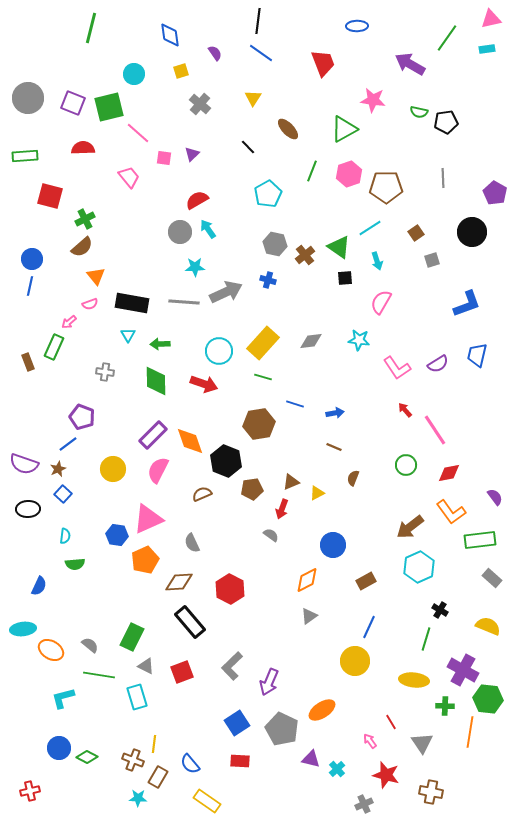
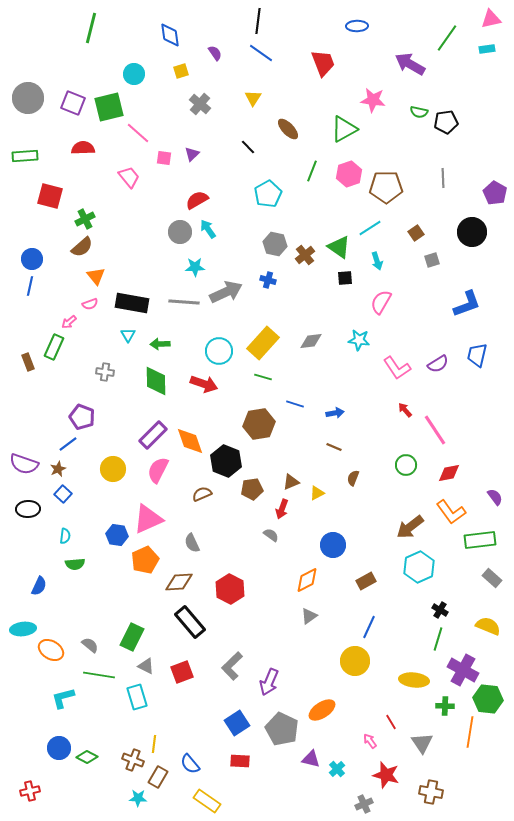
green line at (426, 639): moved 12 px right
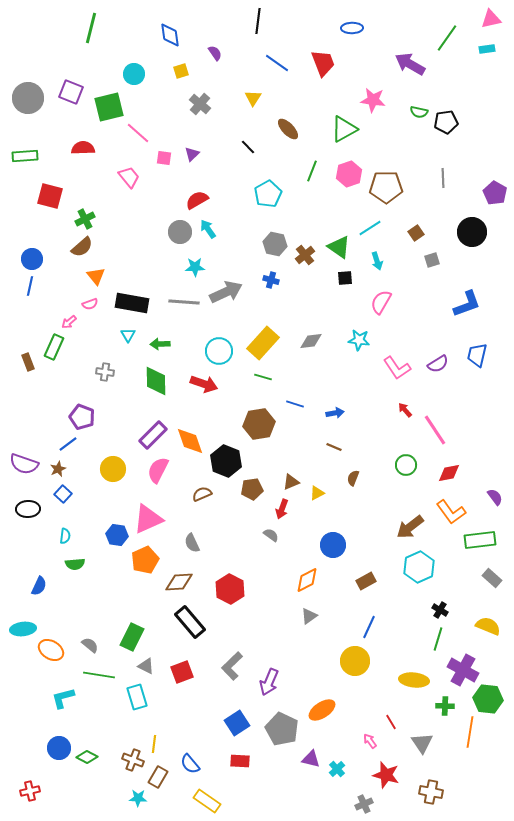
blue ellipse at (357, 26): moved 5 px left, 2 px down
blue line at (261, 53): moved 16 px right, 10 px down
purple square at (73, 103): moved 2 px left, 11 px up
blue cross at (268, 280): moved 3 px right
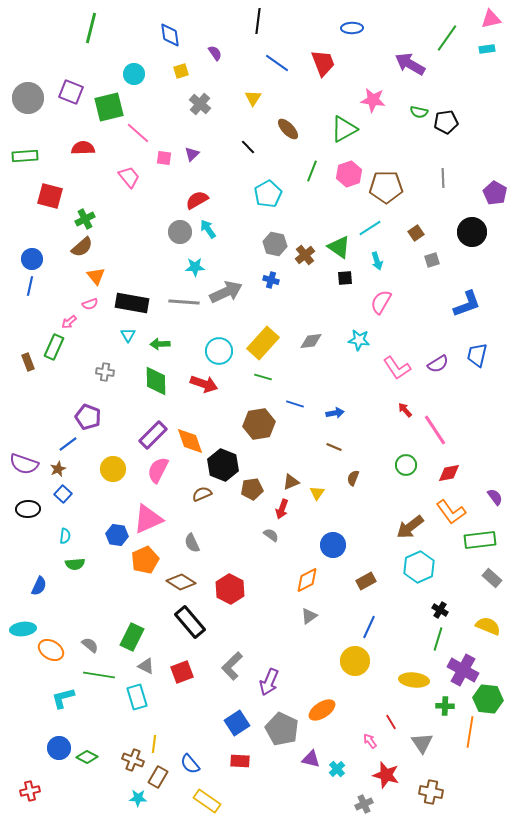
purple pentagon at (82, 417): moved 6 px right
black hexagon at (226, 461): moved 3 px left, 4 px down
yellow triangle at (317, 493): rotated 28 degrees counterclockwise
brown diamond at (179, 582): moved 2 px right; rotated 36 degrees clockwise
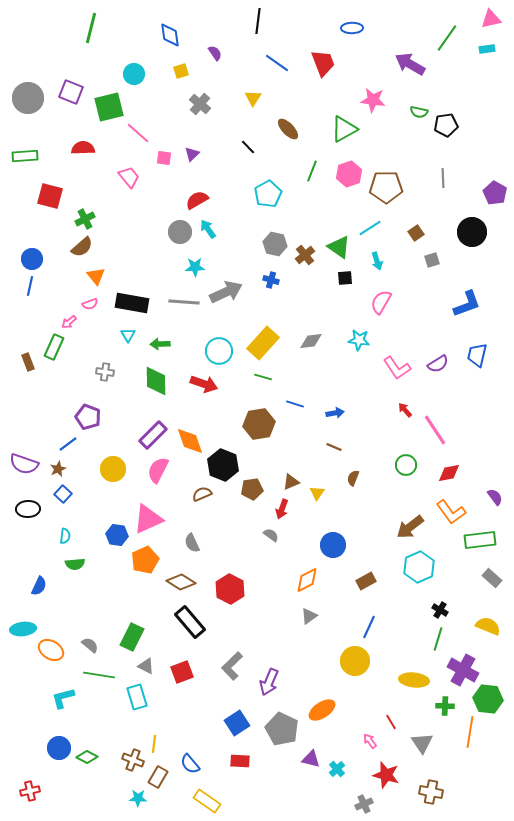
black pentagon at (446, 122): moved 3 px down
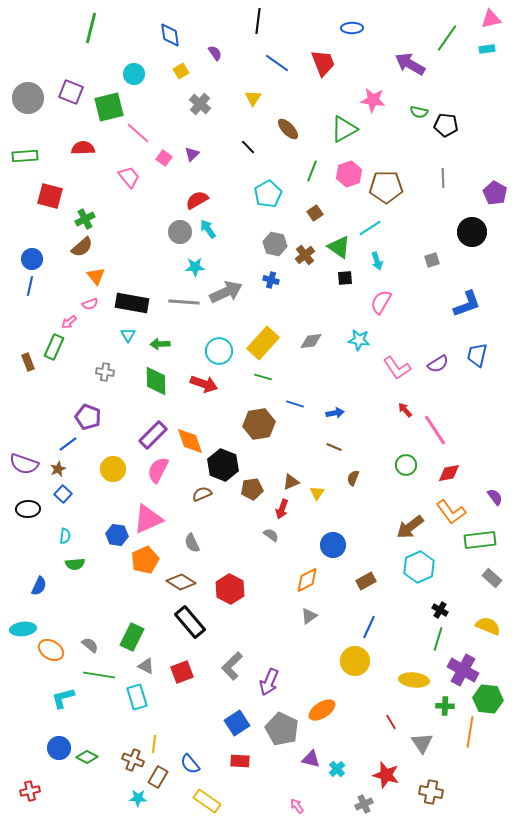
yellow square at (181, 71): rotated 14 degrees counterclockwise
black pentagon at (446, 125): rotated 15 degrees clockwise
pink square at (164, 158): rotated 28 degrees clockwise
brown square at (416, 233): moved 101 px left, 20 px up
pink arrow at (370, 741): moved 73 px left, 65 px down
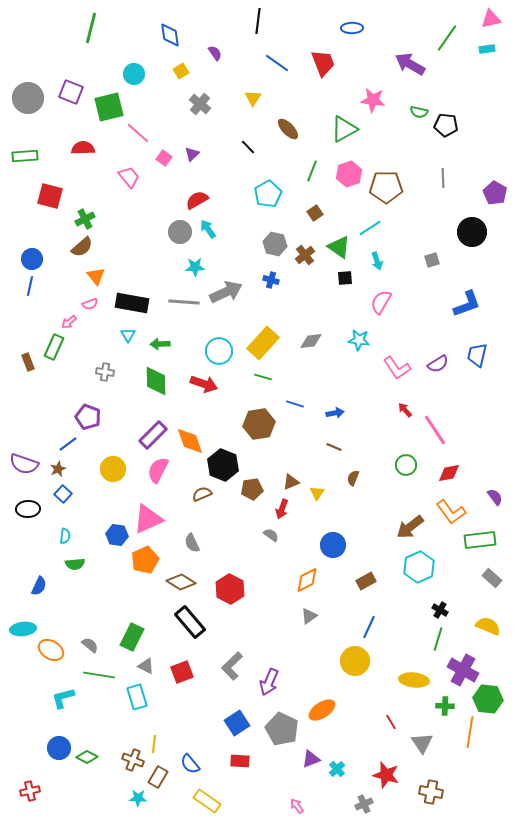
purple triangle at (311, 759): rotated 36 degrees counterclockwise
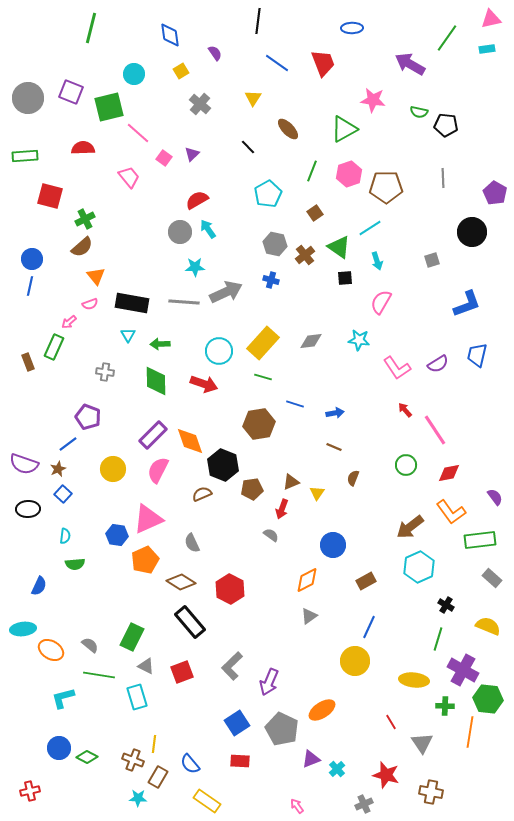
black cross at (440, 610): moved 6 px right, 5 px up
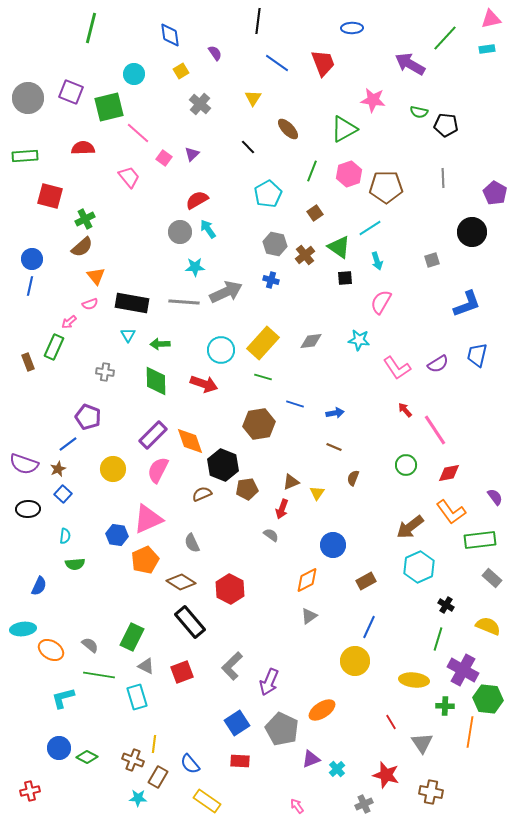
green line at (447, 38): moved 2 px left; rotated 8 degrees clockwise
cyan circle at (219, 351): moved 2 px right, 1 px up
brown pentagon at (252, 489): moved 5 px left
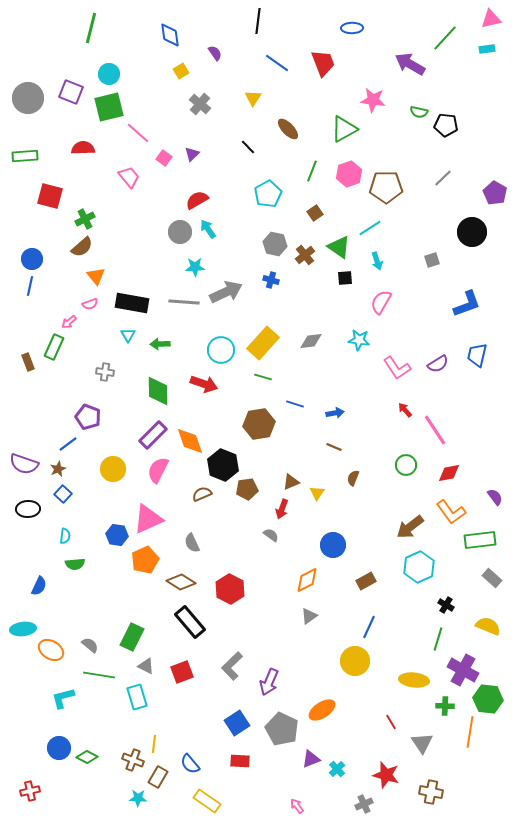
cyan circle at (134, 74): moved 25 px left
gray line at (443, 178): rotated 48 degrees clockwise
green diamond at (156, 381): moved 2 px right, 10 px down
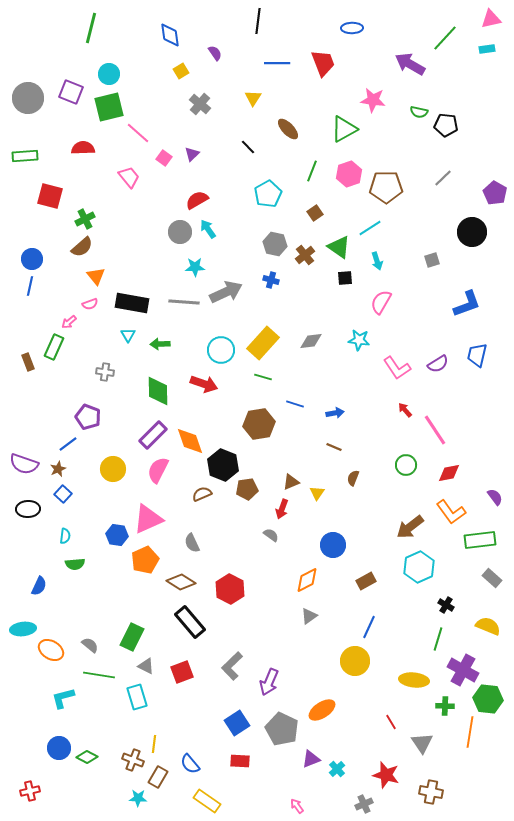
blue line at (277, 63): rotated 35 degrees counterclockwise
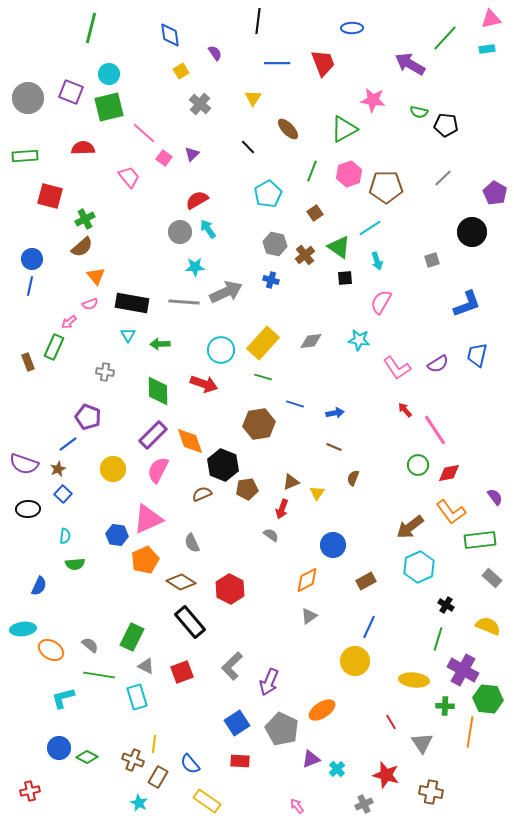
pink line at (138, 133): moved 6 px right
green circle at (406, 465): moved 12 px right
cyan star at (138, 798): moved 1 px right, 5 px down; rotated 24 degrees clockwise
